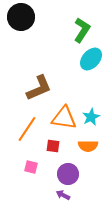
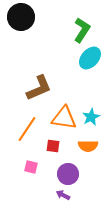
cyan ellipse: moved 1 px left, 1 px up
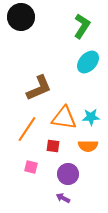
green L-shape: moved 4 px up
cyan ellipse: moved 2 px left, 4 px down
cyan star: rotated 24 degrees clockwise
purple arrow: moved 3 px down
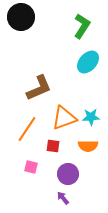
orange triangle: rotated 28 degrees counterclockwise
purple arrow: rotated 24 degrees clockwise
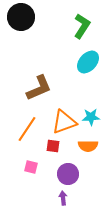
orange triangle: moved 4 px down
purple arrow: rotated 32 degrees clockwise
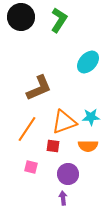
green L-shape: moved 23 px left, 6 px up
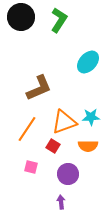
red square: rotated 24 degrees clockwise
purple arrow: moved 2 px left, 4 px down
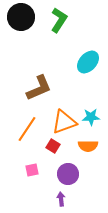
pink square: moved 1 px right, 3 px down; rotated 24 degrees counterclockwise
purple arrow: moved 3 px up
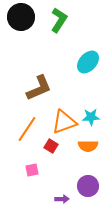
red square: moved 2 px left
purple circle: moved 20 px right, 12 px down
purple arrow: moved 1 px right; rotated 96 degrees clockwise
